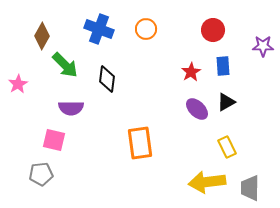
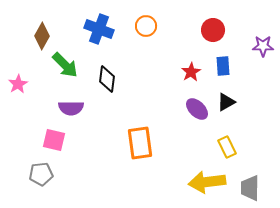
orange circle: moved 3 px up
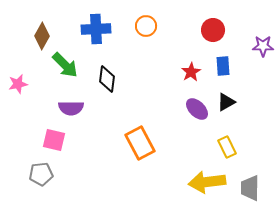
blue cross: moved 3 px left; rotated 24 degrees counterclockwise
pink star: rotated 18 degrees clockwise
orange rectangle: rotated 20 degrees counterclockwise
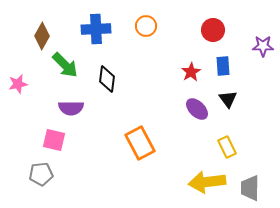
black triangle: moved 2 px right, 3 px up; rotated 36 degrees counterclockwise
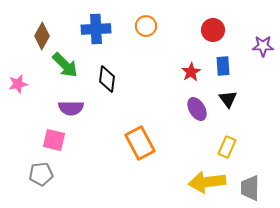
purple ellipse: rotated 15 degrees clockwise
yellow rectangle: rotated 50 degrees clockwise
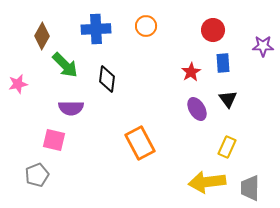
blue rectangle: moved 3 px up
gray pentagon: moved 4 px left, 1 px down; rotated 15 degrees counterclockwise
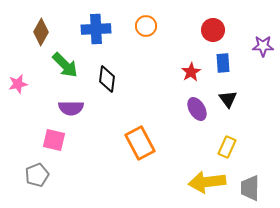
brown diamond: moved 1 px left, 4 px up
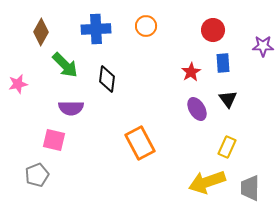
yellow arrow: rotated 12 degrees counterclockwise
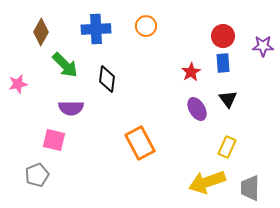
red circle: moved 10 px right, 6 px down
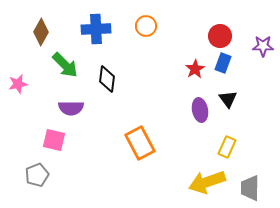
red circle: moved 3 px left
blue rectangle: rotated 24 degrees clockwise
red star: moved 4 px right, 3 px up
purple ellipse: moved 3 px right, 1 px down; rotated 20 degrees clockwise
